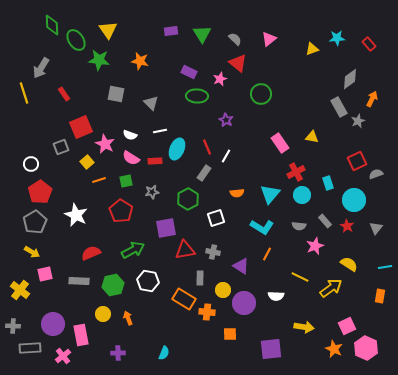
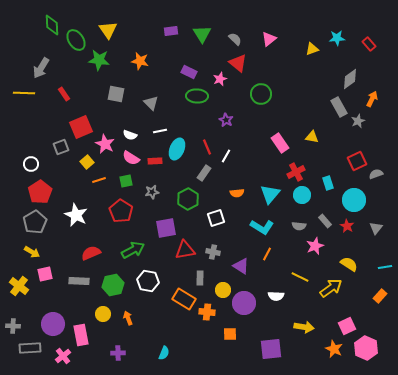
yellow line at (24, 93): rotated 70 degrees counterclockwise
yellow cross at (20, 290): moved 1 px left, 4 px up
orange rectangle at (380, 296): rotated 32 degrees clockwise
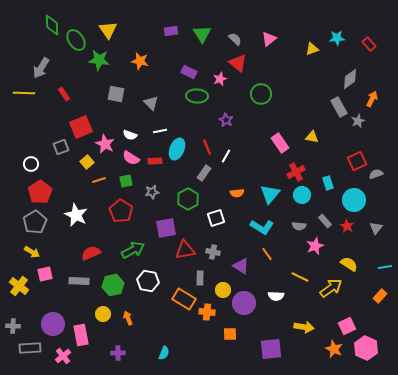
orange line at (267, 254): rotated 64 degrees counterclockwise
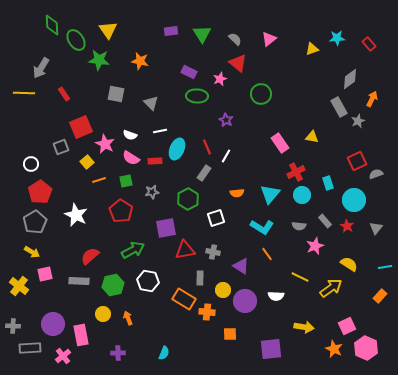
red semicircle at (91, 253): moved 1 px left, 3 px down; rotated 18 degrees counterclockwise
purple circle at (244, 303): moved 1 px right, 2 px up
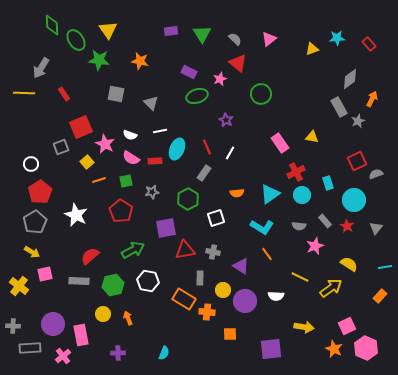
green ellipse at (197, 96): rotated 20 degrees counterclockwise
white line at (226, 156): moved 4 px right, 3 px up
cyan triangle at (270, 194): rotated 15 degrees clockwise
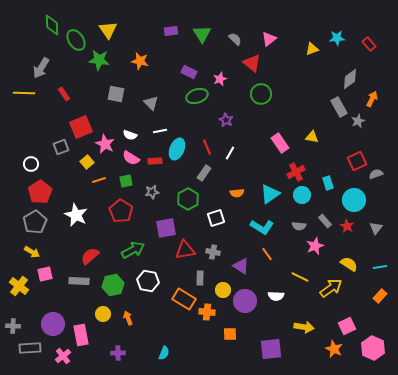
red triangle at (238, 63): moved 14 px right
cyan line at (385, 267): moved 5 px left
pink hexagon at (366, 348): moved 7 px right
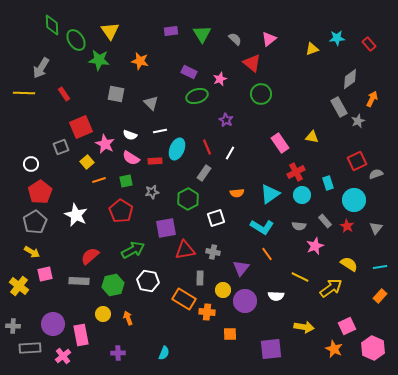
yellow triangle at (108, 30): moved 2 px right, 1 px down
purple triangle at (241, 266): moved 2 px down; rotated 36 degrees clockwise
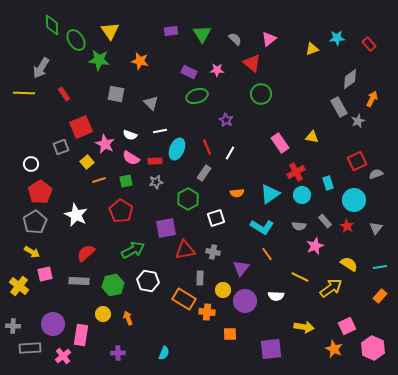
pink star at (220, 79): moved 3 px left, 9 px up; rotated 24 degrees clockwise
gray star at (152, 192): moved 4 px right, 10 px up
red semicircle at (90, 256): moved 4 px left, 3 px up
pink rectangle at (81, 335): rotated 20 degrees clockwise
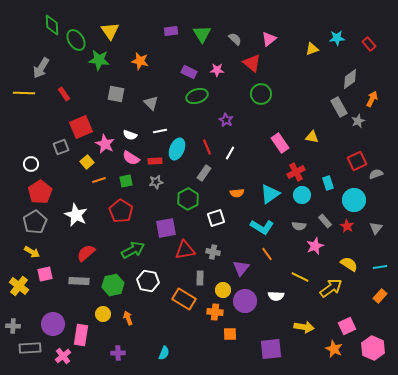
orange cross at (207, 312): moved 8 px right
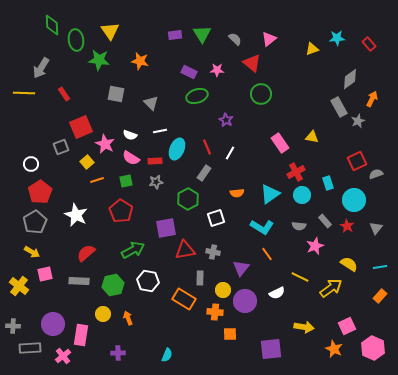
purple rectangle at (171, 31): moved 4 px right, 4 px down
green ellipse at (76, 40): rotated 25 degrees clockwise
orange line at (99, 180): moved 2 px left
white semicircle at (276, 296): moved 1 px right, 3 px up; rotated 28 degrees counterclockwise
cyan semicircle at (164, 353): moved 3 px right, 2 px down
